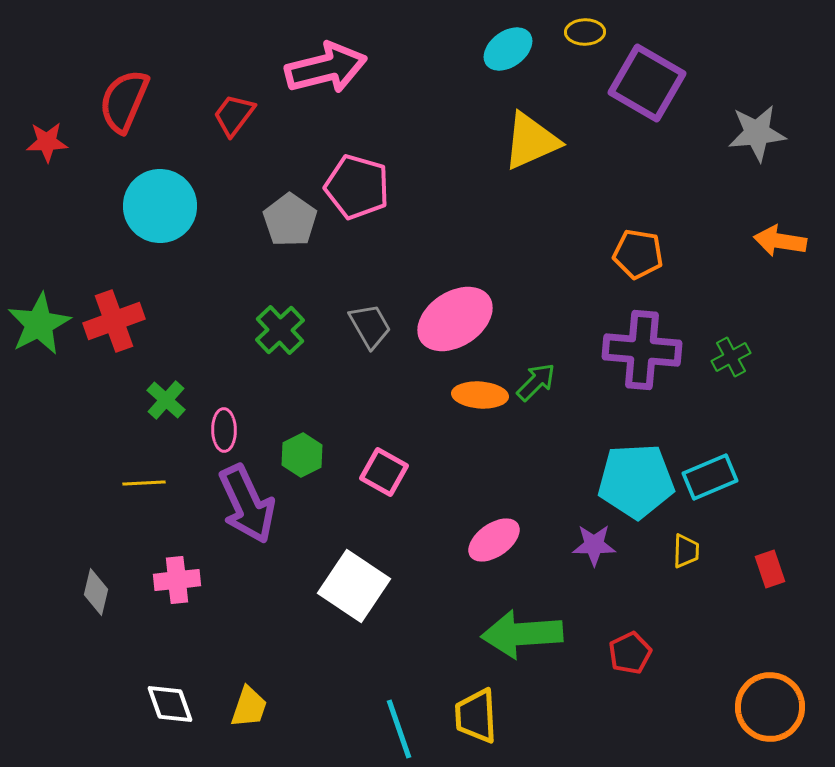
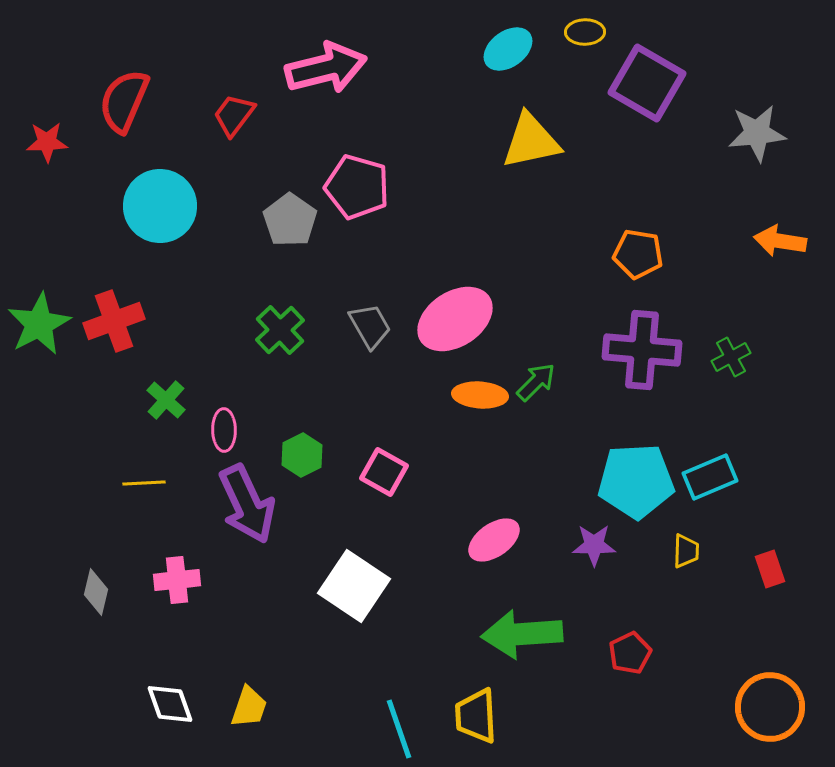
yellow triangle at (531, 141): rotated 12 degrees clockwise
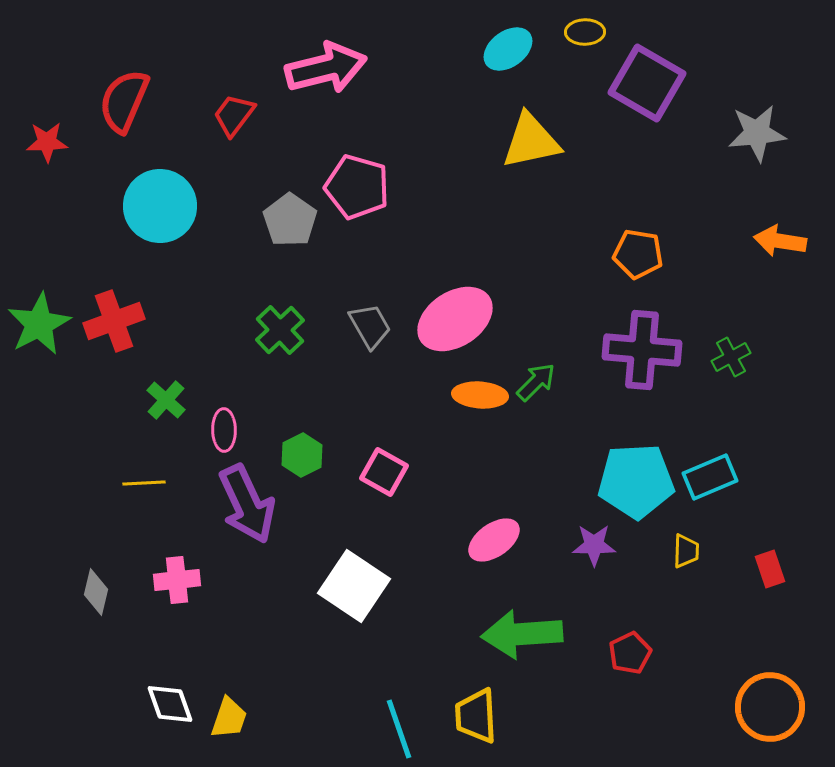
yellow trapezoid at (249, 707): moved 20 px left, 11 px down
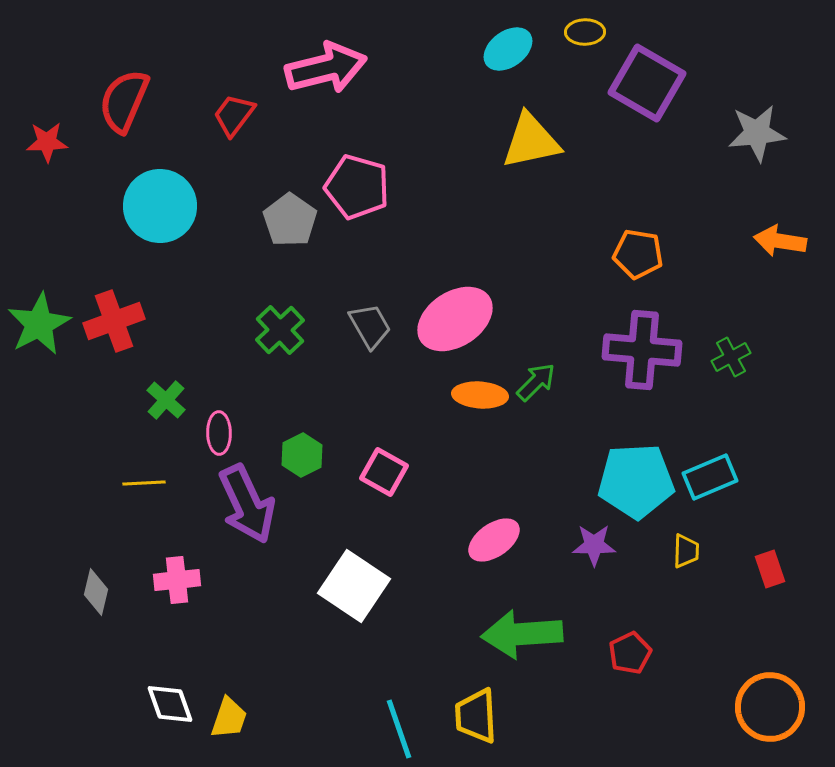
pink ellipse at (224, 430): moved 5 px left, 3 px down
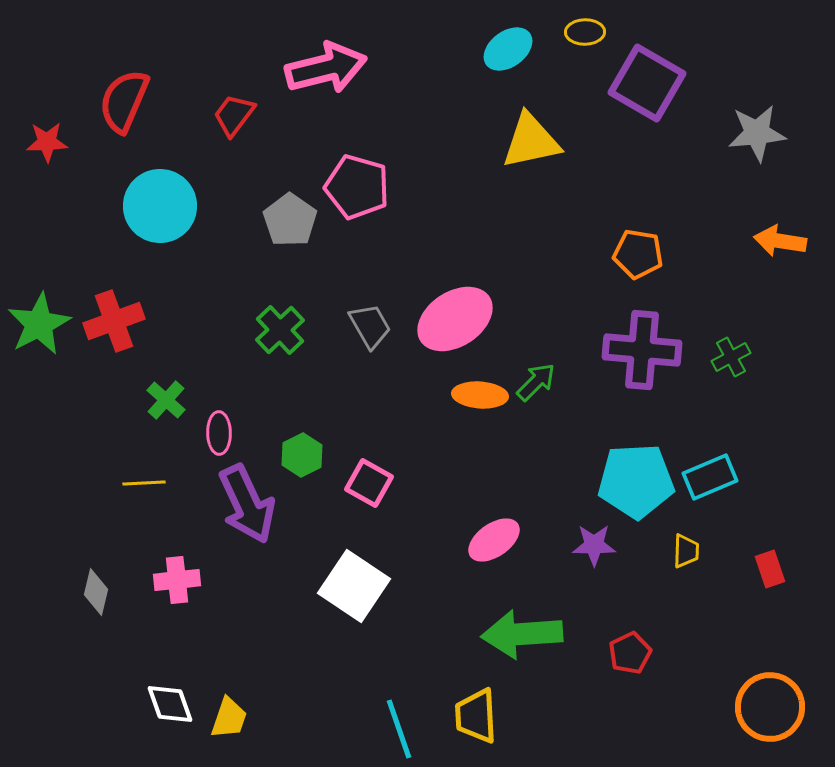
pink square at (384, 472): moved 15 px left, 11 px down
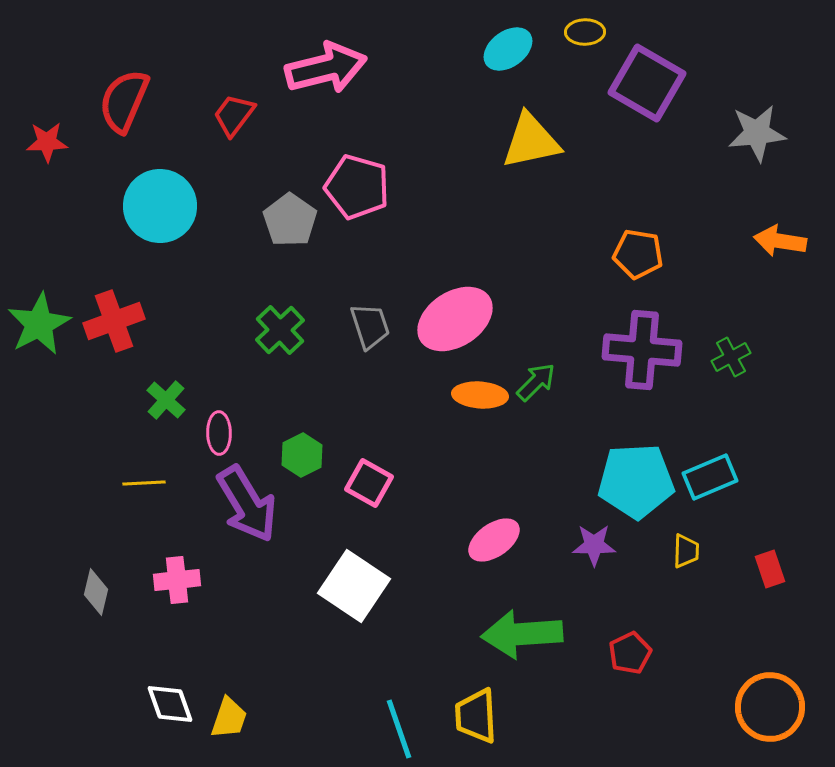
gray trapezoid at (370, 326): rotated 12 degrees clockwise
purple arrow at (247, 504): rotated 6 degrees counterclockwise
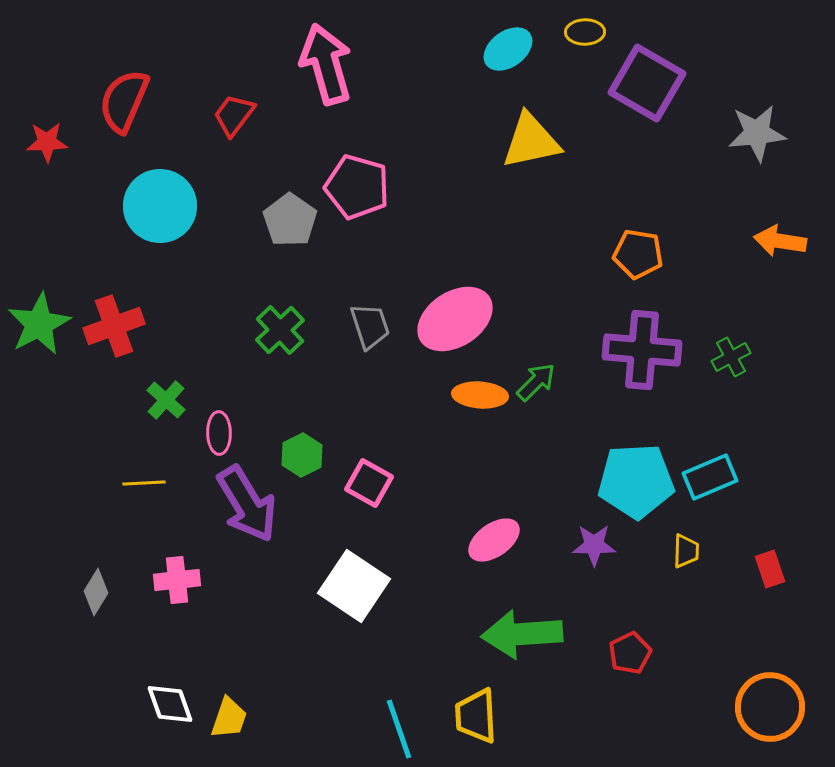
pink arrow at (326, 68): moved 4 px up; rotated 92 degrees counterclockwise
red cross at (114, 321): moved 5 px down
gray diamond at (96, 592): rotated 18 degrees clockwise
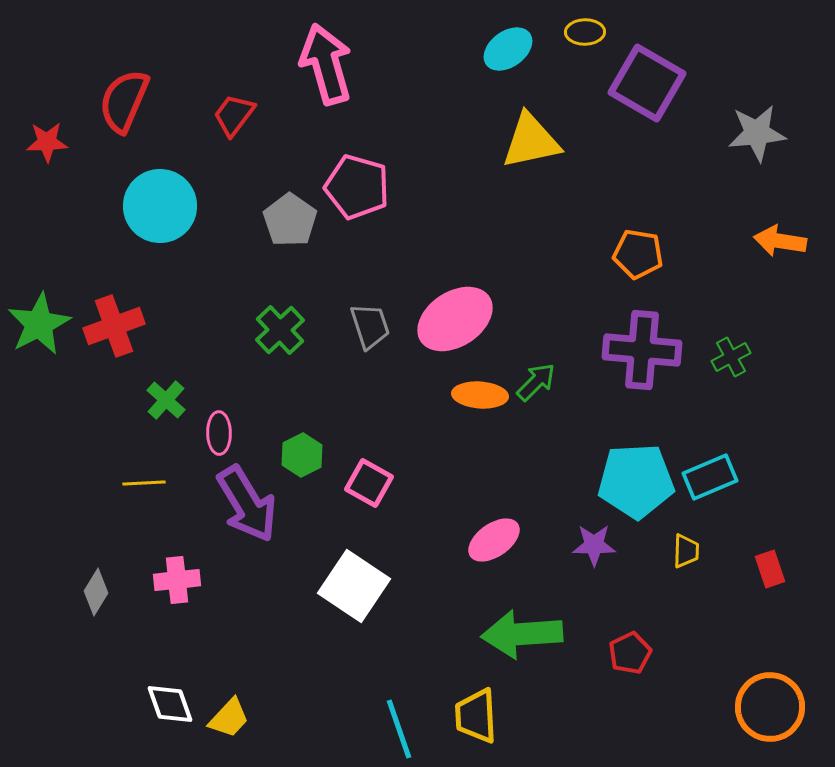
yellow trapezoid at (229, 718): rotated 24 degrees clockwise
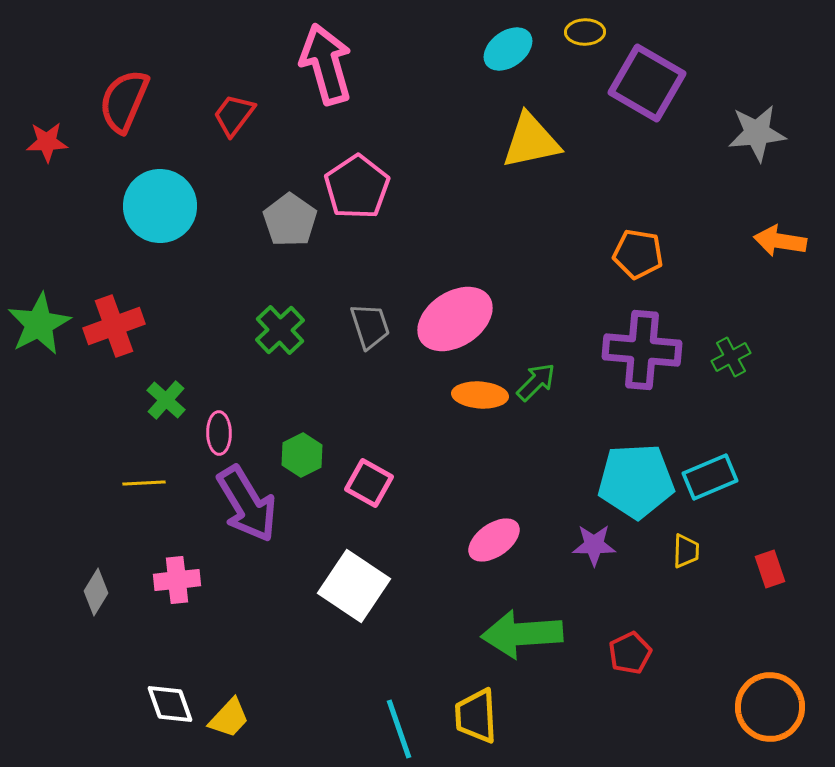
pink pentagon at (357, 187): rotated 22 degrees clockwise
